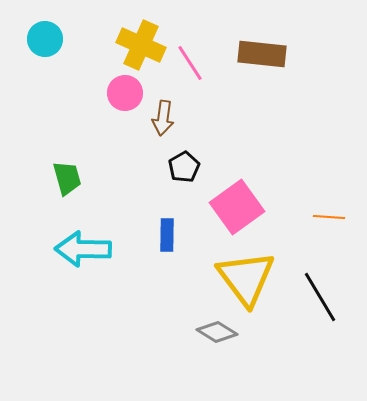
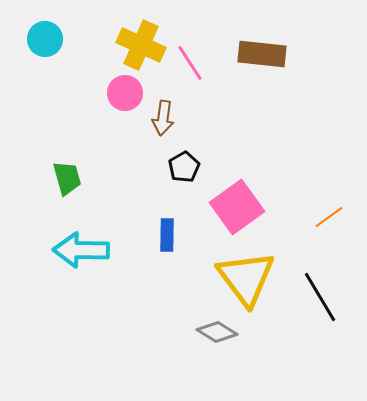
orange line: rotated 40 degrees counterclockwise
cyan arrow: moved 2 px left, 1 px down
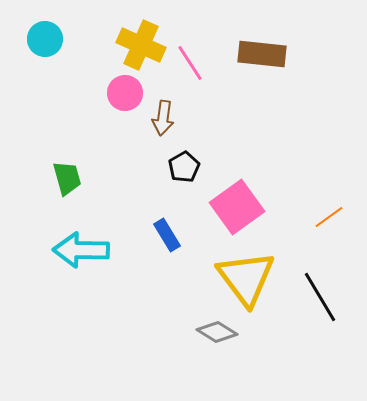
blue rectangle: rotated 32 degrees counterclockwise
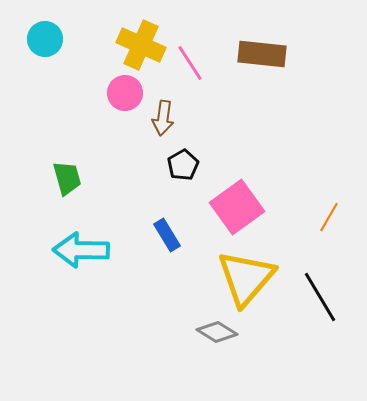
black pentagon: moved 1 px left, 2 px up
orange line: rotated 24 degrees counterclockwise
yellow triangle: rotated 18 degrees clockwise
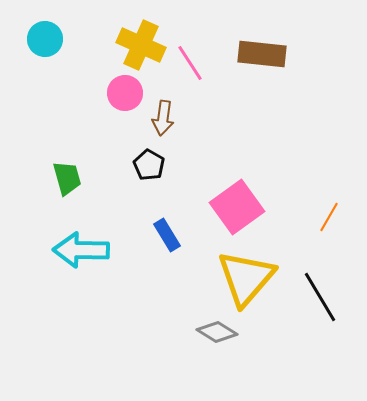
black pentagon: moved 34 px left; rotated 12 degrees counterclockwise
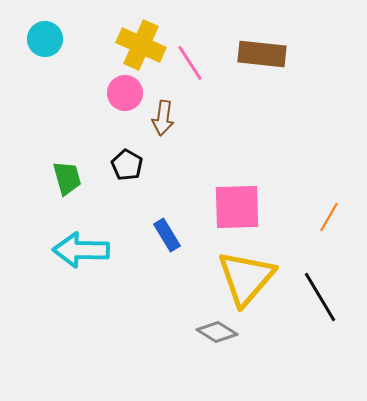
black pentagon: moved 22 px left
pink square: rotated 34 degrees clockwise
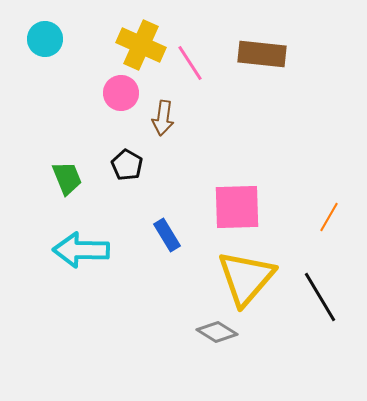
pink circle: moved 4 px left
green trapezoid: rotated 6 degrees counterclockwise
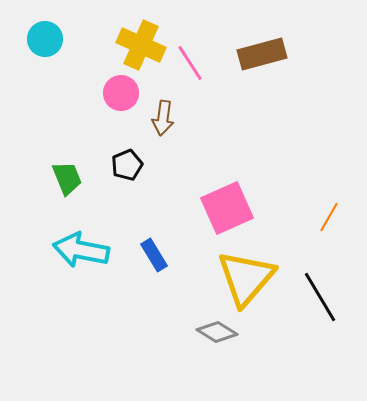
brown rectangle: rotated 21 degrees counterclockwise
black pentagon: rotated 20 degrees clockwise
pink square: moved 10 px left, 1 px down; rotated 22 degrees counterclockwise
blue rectangle: moved 13 px left, 20 px down
cyan arrow: rotated 10 degrees clockwise
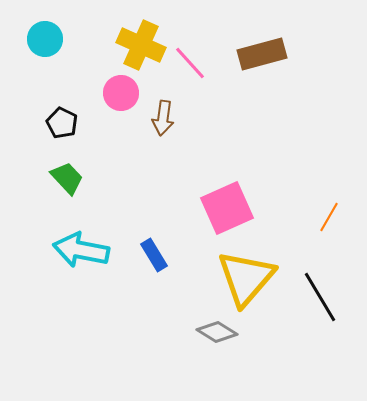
pink line: rotated 9 degrees counterclockwise
black pentagon: moved 65 px left, 42 px up; rotated 24 degrees counterclockwise
green trapezoid: rotated 21 degrees counterclockwise
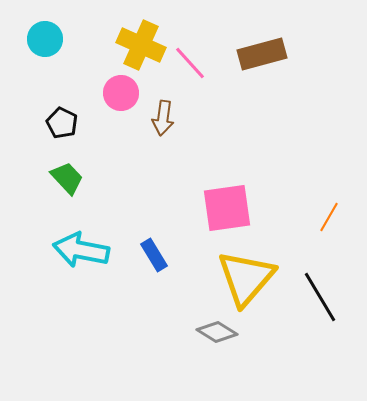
pink square: rotated 16 degrees clockwise
